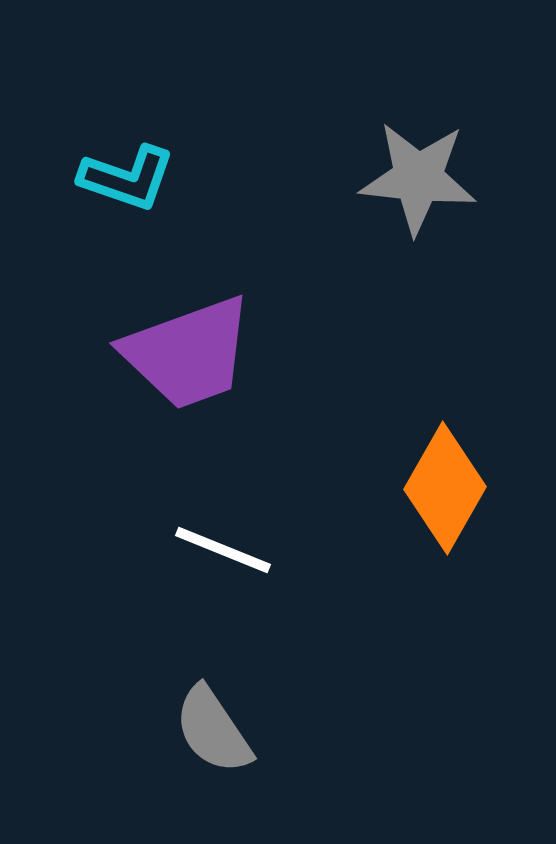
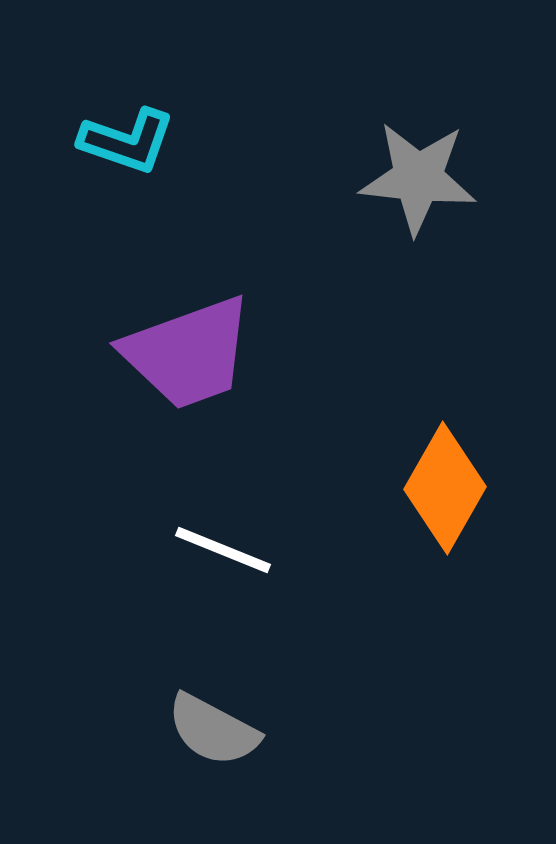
cyan L-shape: moved 37 px up
gray semicircle: rotated 28 degrees counterclockwise
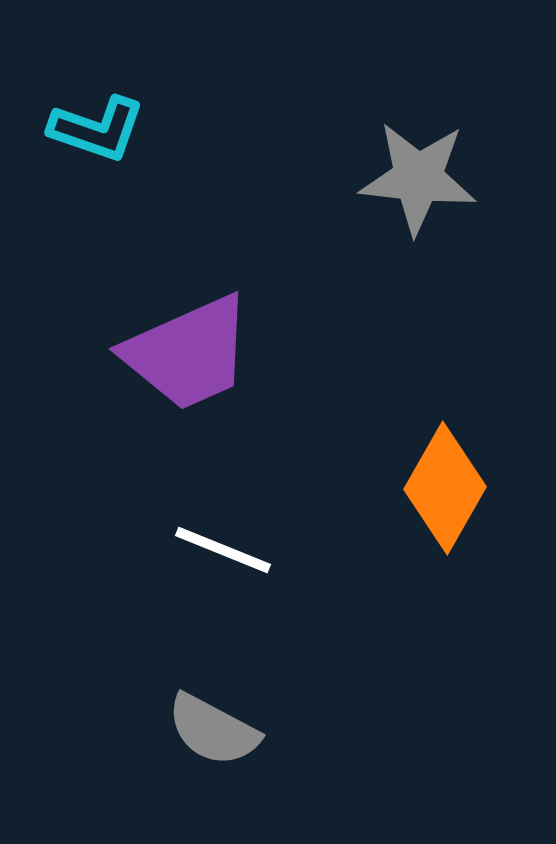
cyan L-shape: moved 30 px left, 12 px up
purple trapezoid: rotated 4 degrees counterclockwise
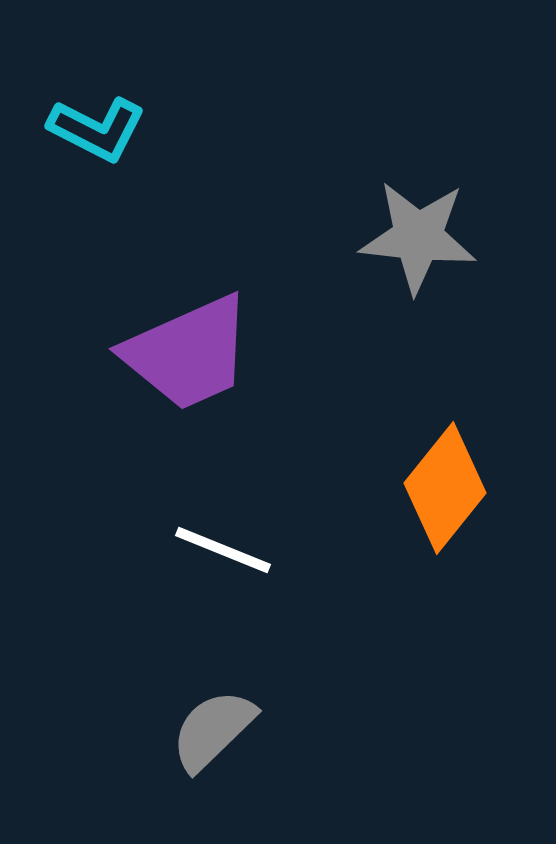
cyan L-shape: rotated 8 degrees clockwise
gray star: moved 59 px down
orange diamond: rotated 9 degrees clockwise
gray semicircle: rotated 108 degrees clockwise
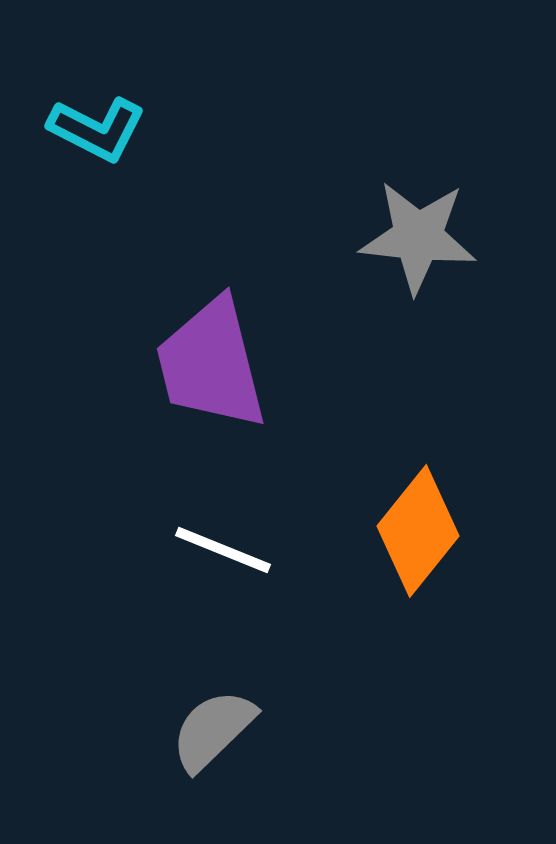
purple trapezoid: moved 23 px right, 11 px down; rotated 100 degrees clockwise
orange diamond: moved 27 px left, 43 px down
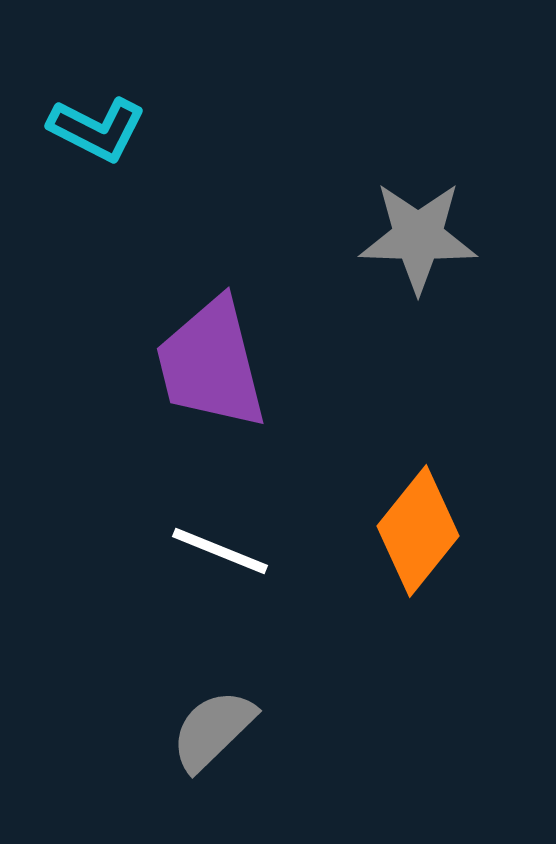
gray star: rotated 4 degrees counterclockwise
white line: moved 3 px left, 1 px down
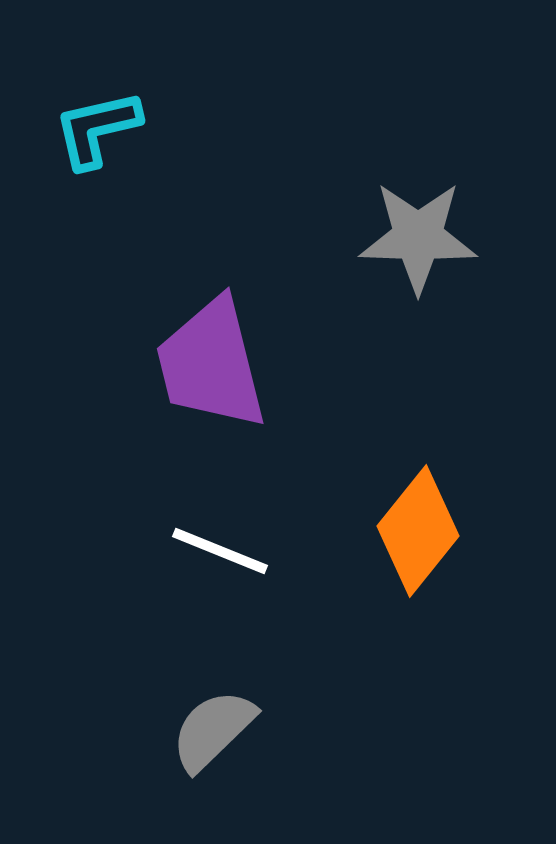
cyan L-shape: rotated 140 degrees clockwise
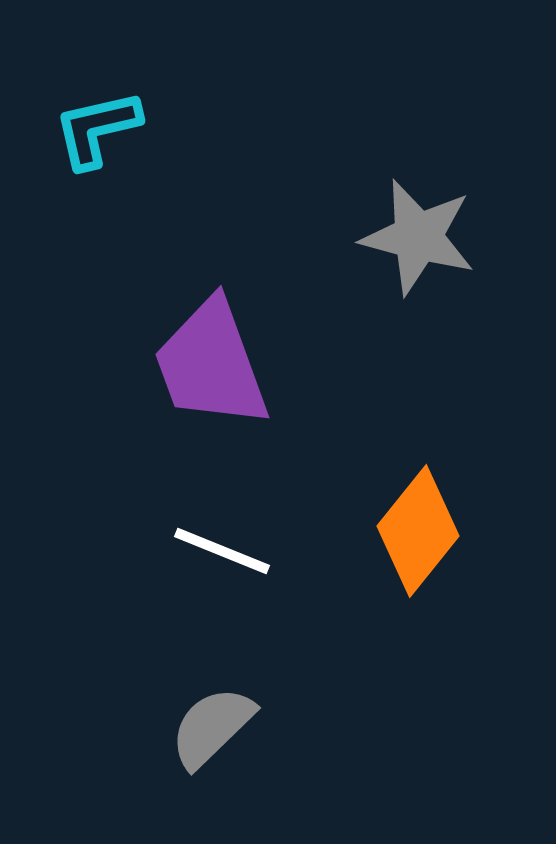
gray star: rotated 13 degrees clockwise
purple trapezoid: rotated 6 degrees counterclockwise
white line: moved 2 px right
gray semicircle: moved 1 px left, 3 px up
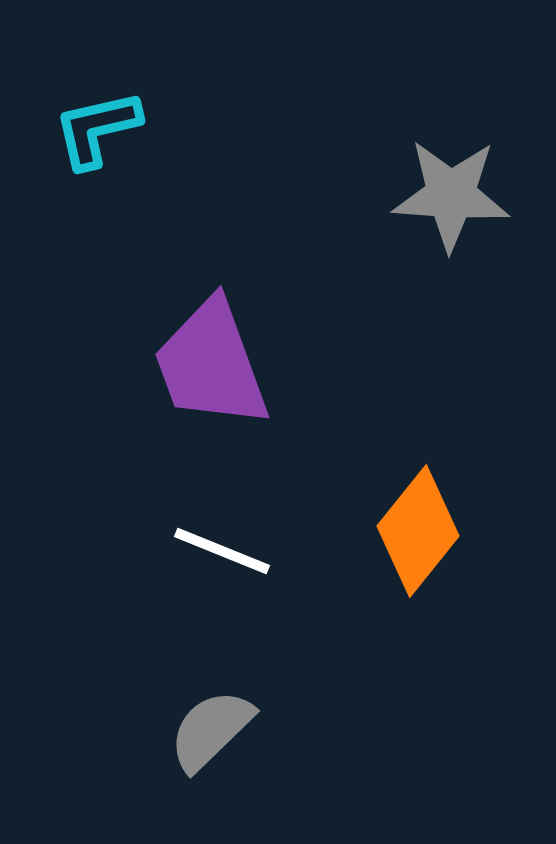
gray star: moved 33 px right, 42 px up; rotated 11 degrees counterclockwise
gray semicircle: moved 1 px left, 3 px down
